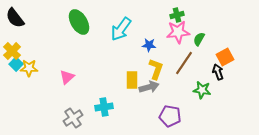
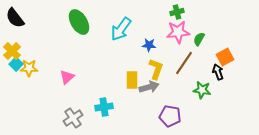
green cross: moved 3 px up
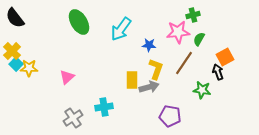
green cross: moved 16 px right, 3 px down
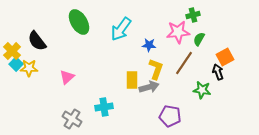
black semicircle: moved 22 px right, 23 px down
gray cross: moved 1 px left, 1 px down; rotated 24 degrees counterclockwise
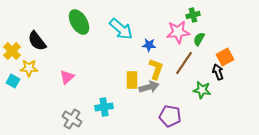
cyan arrow: rotated 85 degrees counterclockwise
cyan square: moved 3 px left, 17 px down; rotated 16 degrees counterclockwise
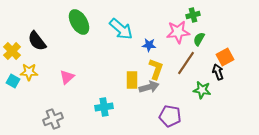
brown line: moved 2 px right
yellow star: moved 4 px down
gray cross: moved 19 px left; rotated 36 degrees clockwise
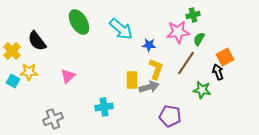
pink triangle: moved 1 px right, 1 px up
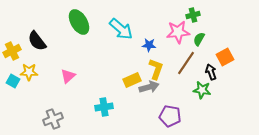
yellow cross: rotated 18 degrees clockwise
black arrow: moved 7 px left
yellow rectangle: rotated 66 degrees clockwise
